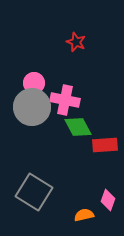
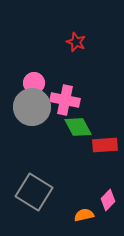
pink diamond: rotated 25 degrees clockwise
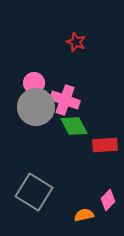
pink cross: rotated 8 degrees clockwise
gray circle: moved 4 px right
green diamond: moved 4 px left, 1 px up
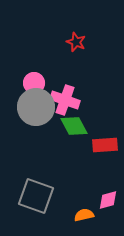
gray square: moved 2 px right, 4 px down; rotated 12 degrees counterclockwise
pink diamond: rotated 30 degrees clockwise
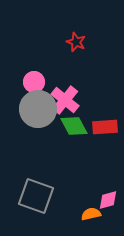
pink circle: moved 1 px up
pink cross: rotated 20 degrees clockwise
gray circle: moved 2 px right, 2 px down
red rectangle: moved 18 px up
orange semicircle: moved 7 px right, 1 px up
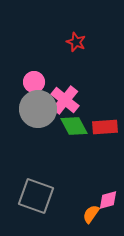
orange semicircle: rotated 42 degrees counterclockwise
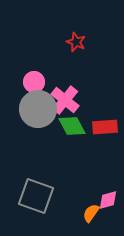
green diamond: moved 2 px left
orange semicircle: moved 1 px up
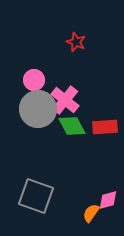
pink circle: moved 2 px up
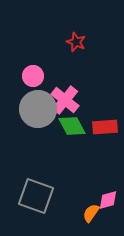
pink circle: moved 1 px left, 4 px up
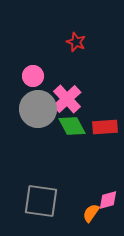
pink cross: moved 2 px right, 1 px up; rotated 8 degrees clockwise
gray square: moved 5 px right, 5 px down; rotated 12 degrees counterclockwise
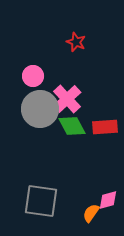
gray circle: moved 2 px right
